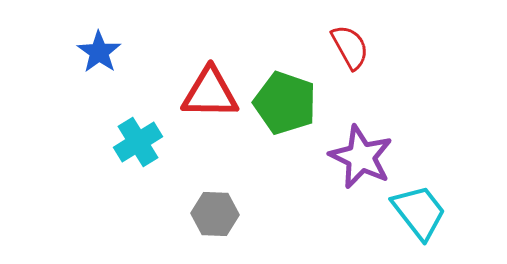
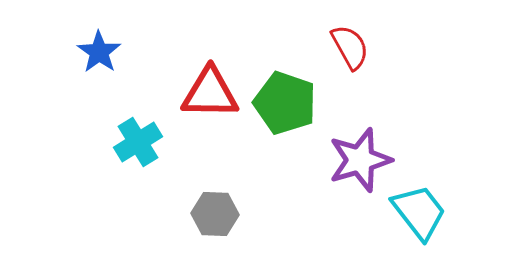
purple star: moved 1 px left, 3 px down; rotated 30 degrees clockwise
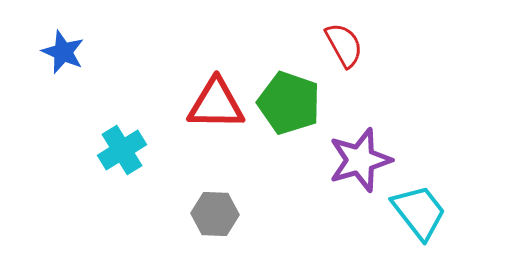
red semicircle: moved 6 px left, 2 px up
blue star: moved 36 px left; rotated 12 degrees counterclockwise
red triangle: moved 6 px right, 11 px down
green pentagon: moved 4 px right
cyan cross: moved 16 px left, 8 px down
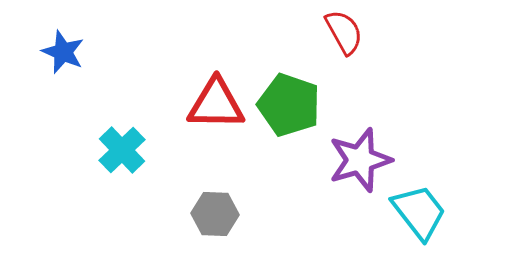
red semicircle: moved 13 px up
green pentagon: moved 2 px down
cyan cross: rotated 12 degrees counterclockwise
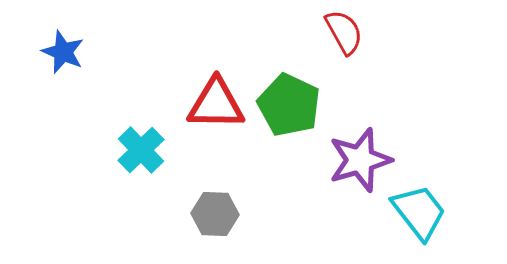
green pentagon: rotated 6 degrees clockwise
cyan cross: moved 19 px right
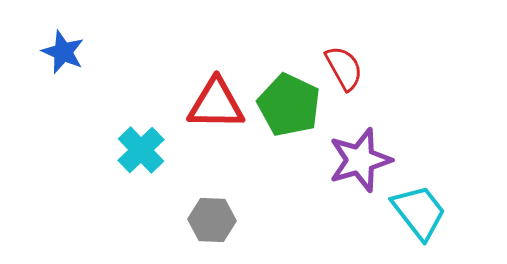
red semicircle: moved 36 px down
gray hexagon: moved 3 px left, 6 px down
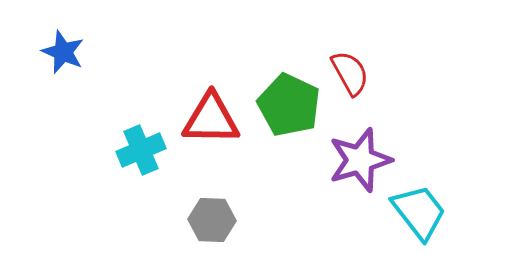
red semicircle: moved 6 px right, 5 px down
red triangle: moved 5 px left, 15 px down
cyan cross: rotated 21 degrees clockwise
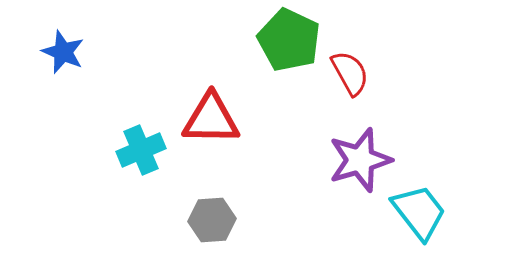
green pentagon: moved 65 px up
gray hexagon: rotated 6 degrees counterclockwise
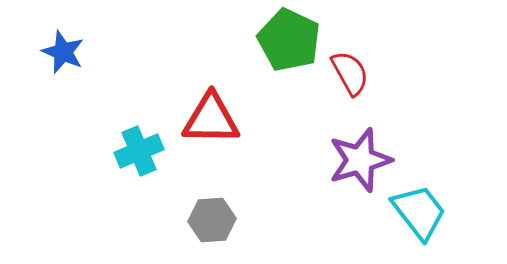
cyan cross: moved 2 px left, 1 px down
